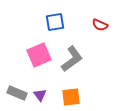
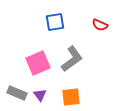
pink square: moved 1 px left, 8 px down
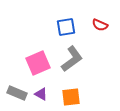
blue square: moved 11 px right, 5 px down
purple triangle: moved 1 px right, 1 px up; rotated 24 degrees counterclockwise
